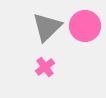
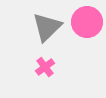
pink circle: moved 2 px right, 4 px up
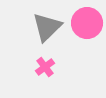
pink circle: moved 1 px down
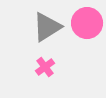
gray triangle: rotated 12 degrees clockwise
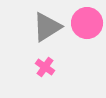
pink cross: rotated 18 degrees counterclockwise
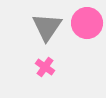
gray triangle: rotated 24 degrees counterclockwise
